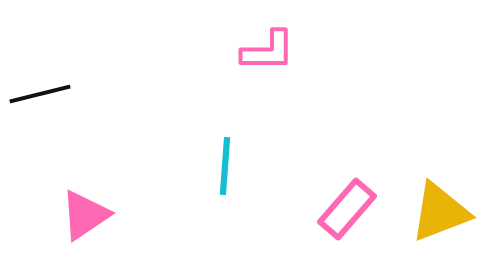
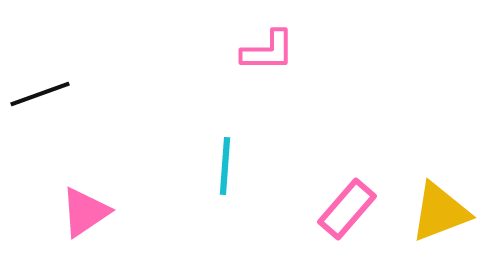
black line: rotated 6 degrees counterclockwise
pink triangle: moved 3 px up
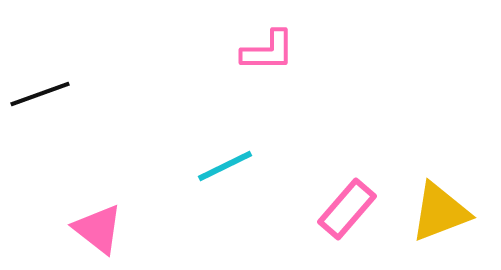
cyan line: rotated 60 degrees clockwise
pink triangle: moved 13 px right, 17 px down; rotated 48 degrees counterclockwise
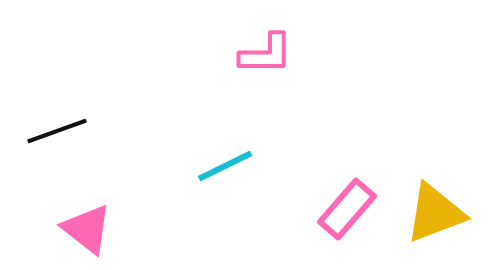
pink L-shape: moved 2 px left, 3 px down
black line: moved 17 px right, 37 px down
yellow triangle: moved 5 px left, 1 px down
pink triangle: moved 11 px left
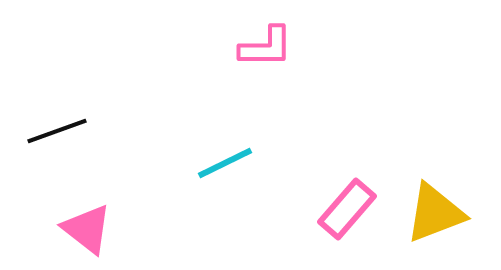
pink L-shape: moved 7 px up
cyan line: moved 3 px up
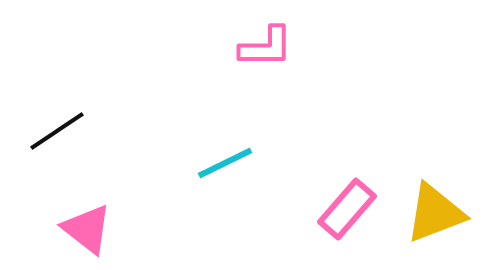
black line: rotated 14 degrees counterclockwise
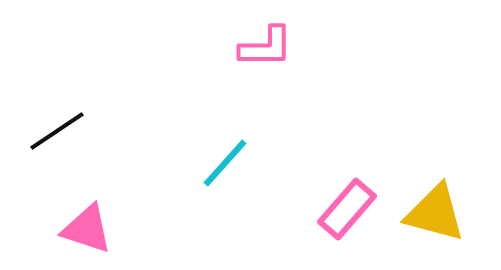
cyan line: rotated 22 degrees counterclockwise
yellow triangle: rotated 36 degrees clockwise
pink triangle: rotated 20 degrees counterclockwise
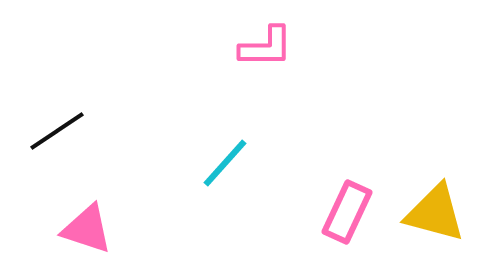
pink rectangle: moved 3 px down; rotated 16 degrees counterclockwise
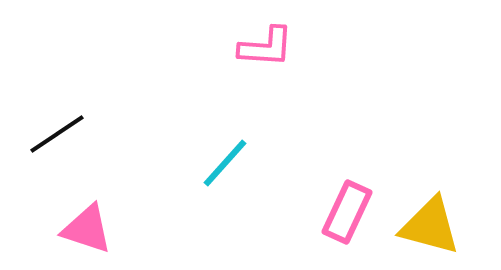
pink L-shape: rotated 4 degrees clockwise
black line: moved 3 px down
yellow triangle: moved 5 px left, 13 px down
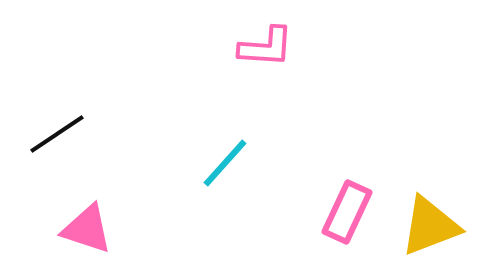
yellow triangle: rotated 36 degrees counterclockwise
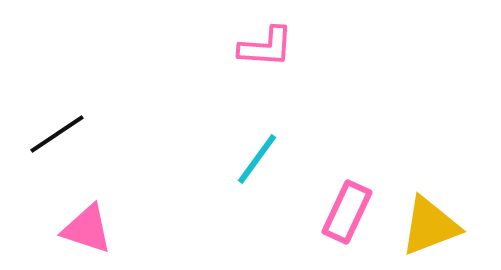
cyan line: moved 32 px right, 4 px up; rotated 6 degrees counterclockwise
